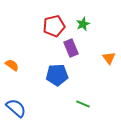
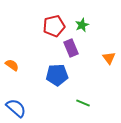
green star: moved 1 px left, 1 px down
green line: moved 1 px up
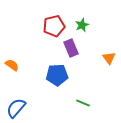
blue semicircle: rotated 90 degrees counterclockwise
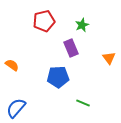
red pentagon: moved 10 px left, 5 px up
blue pentagon: moved 1 px right, 2 px down
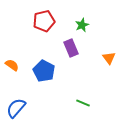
blue pentagon: moved 14 px left, 6 px up; rotated 30 degrees clockwise
